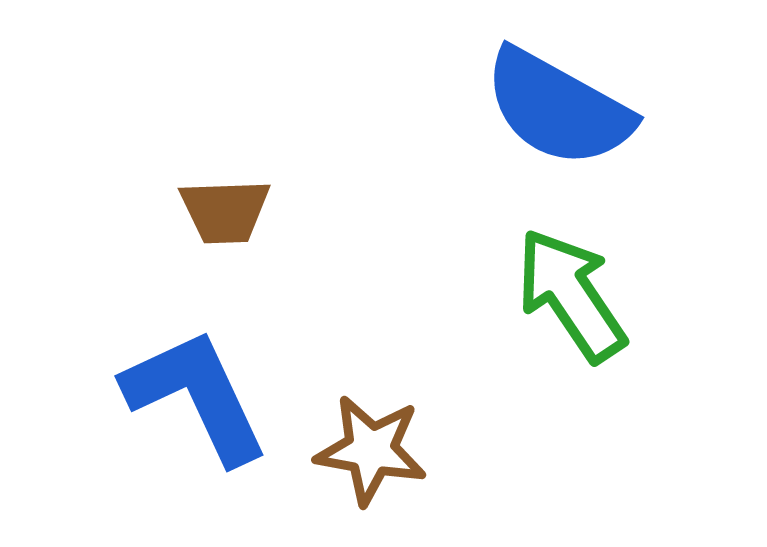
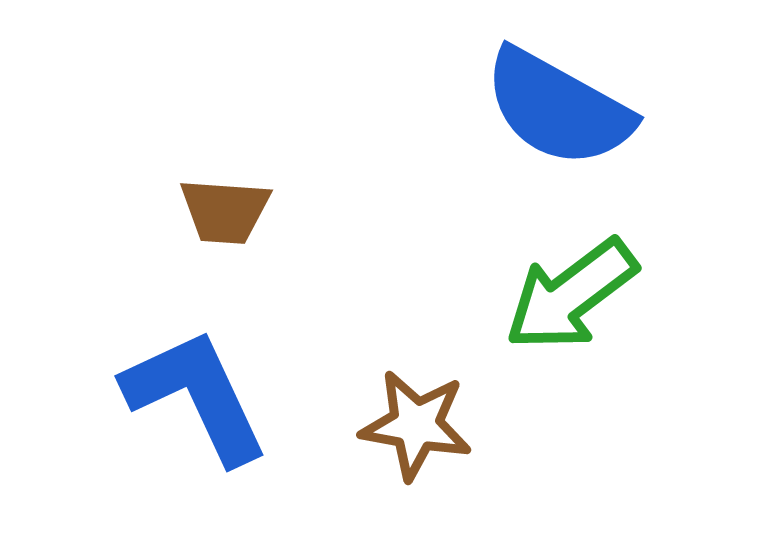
brown trapezoid: rotated 6 degrees clockwise
green arrow: rotated 93 degrees counterclockwise
brown star: moved 45 px right, 25 px up
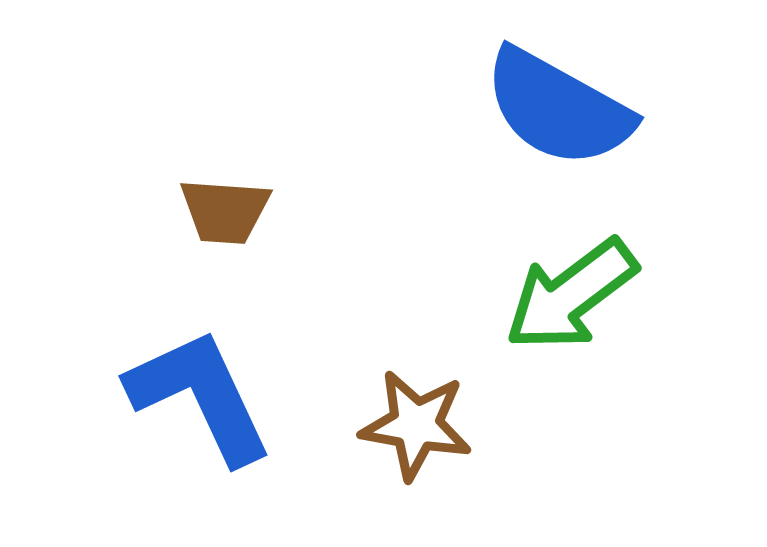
blue L-shape: moved 4 px right
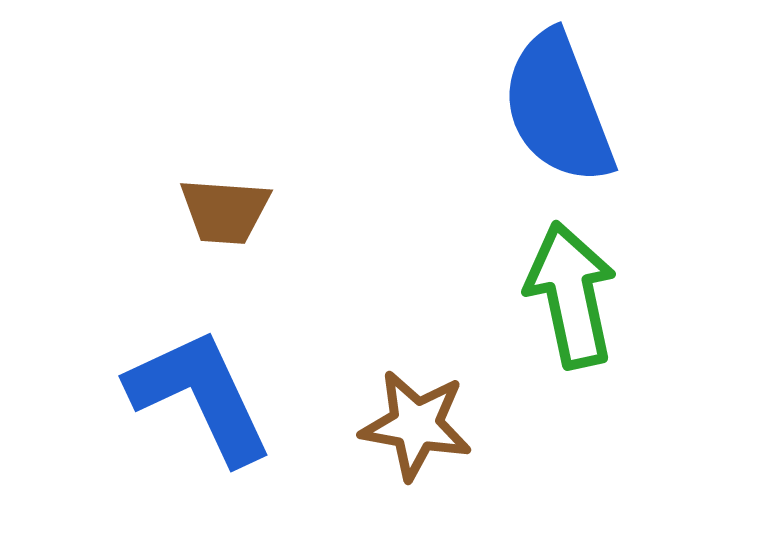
blue semicircle: rotated 40 degrees clockwise
green arrow: rotated 115 degrees clockwise
